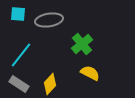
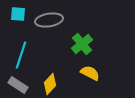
cyan line: rotated 20 degrees counterclockwise
gray rectangle: moved 1 px left, 1 px down
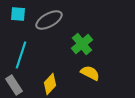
gray ellipse: rotated 20 degrees counterclockwise
gray rectangle: moved 4 px left; rotated 24 degrees clockwise
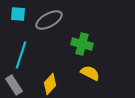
green cross: rotated 35 degrees counterclockwise
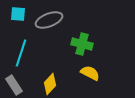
gray ellipse: rotated 8 degrees clockwise
cyan line: moved 2 px up
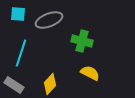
green cross: moved 3 px up
gray rectangle: rotated 24 degrees counterclockwise
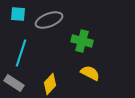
gray rectangle: moved 2 px up
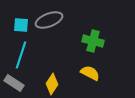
cyan square: moved 3 px right, 11 px down
green cross: moved 11 px right
cyan line: moved 2 px down
yellow diamond: moved 2 px right; rotated 10 degrees counterclockwise
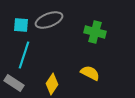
green cross: moved 2 px right, 9 px up
cyan line: moved 3 px right
